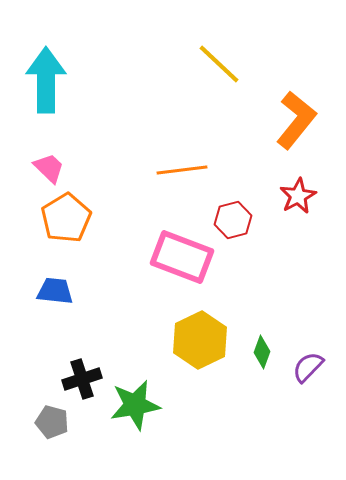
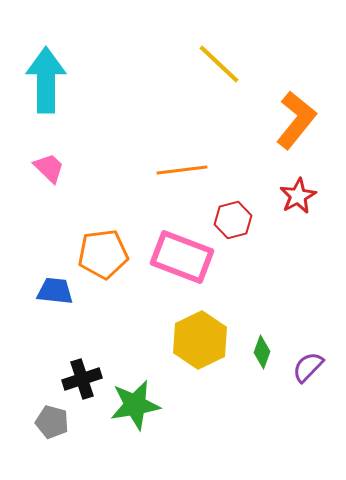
orange pentagon: moved 37 px right, 36 px down; rotated 24 degrees clockwise
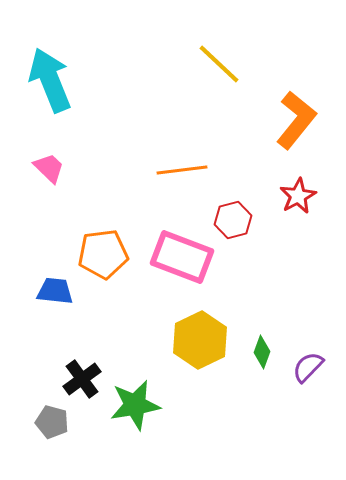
cyan arrow: moved 4 px right; rotated 22 degrees counterclockwise
black cross: rotated 18 degrees counterclockwise
